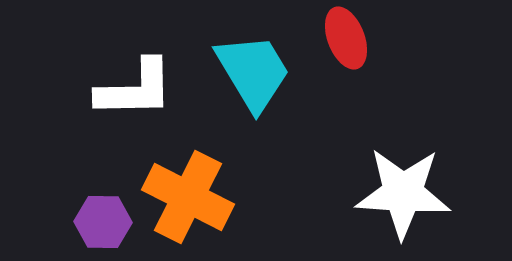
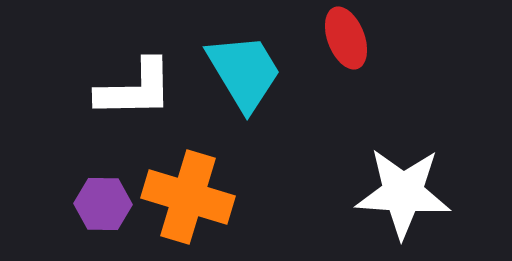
cyan trapezoid: moved 9 px left
orange cross: rotated 10 degrees counterclockwise
purple hexagon: moved 18 px up
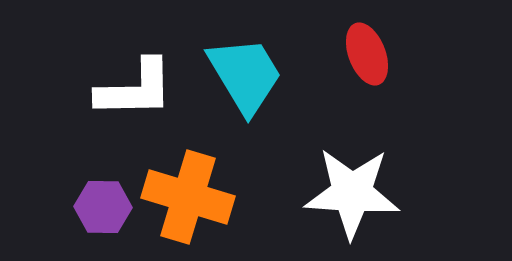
red ellipse: moved 21 px right, 16 px down
cyan trapezoid: moved 1 px right, 3 px down
white star: moved 51 px left
purple hexagon: moved 3 px down
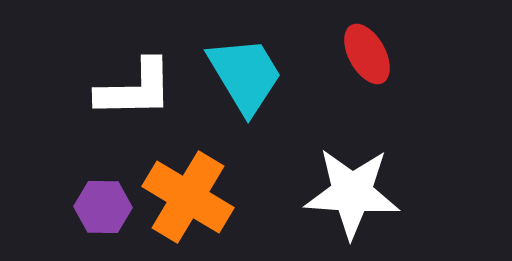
red ellipse: rotated 8 degrees counterclockwise
orange cross: rotated 14 degrees clockwise
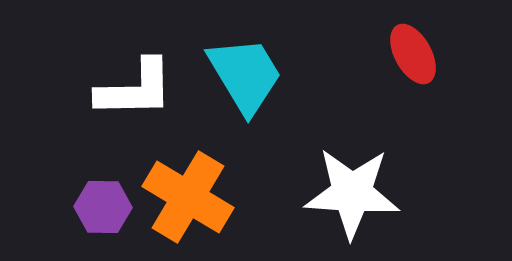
red ellipse: moved 46 px right
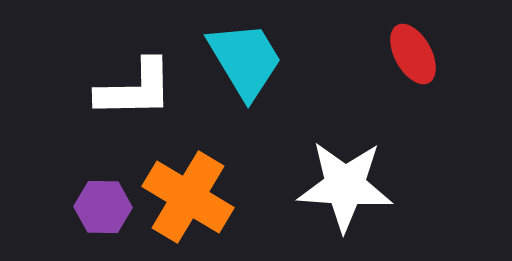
cyan trapezoid: moved 15 px up
white star: moved 7 px left, 7 px up
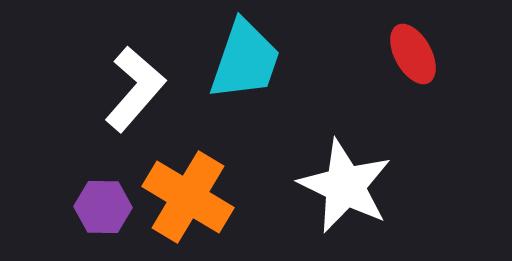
cyan trapezoid: rotated 50 degrees clockwise
white L-shape: rotated 48 degrees counterclockwise
white star: rotated 22 degrees clockwise
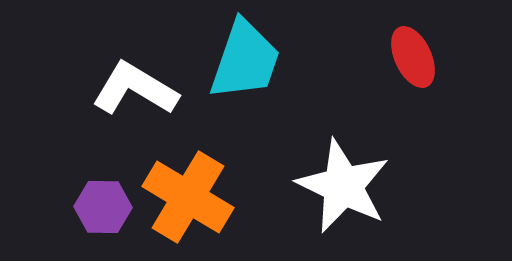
red ellipse: moved 3 px down; rotated 4 degrees clockwise
white L-shape: rotated 100 degrees counterclockwise
white star: moved 2 px left
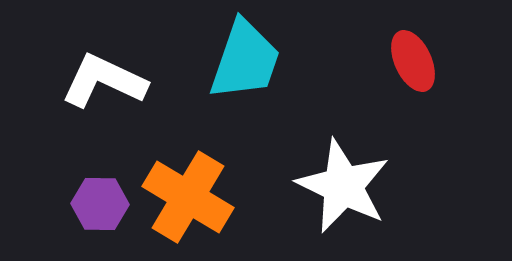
red ellipse: moved 4 px down
white L-shape: moved 31 px left, 8 px up; rotated 6 degrees counterclockwise
purple hexagon: moved 3 px left, 3 px up
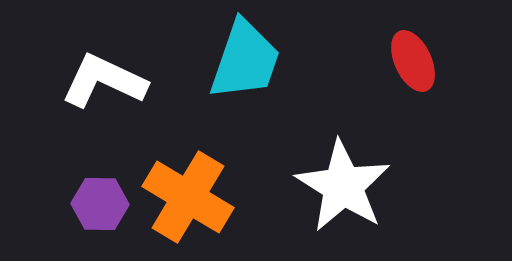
white star: rotated 6 degrees clockwise
